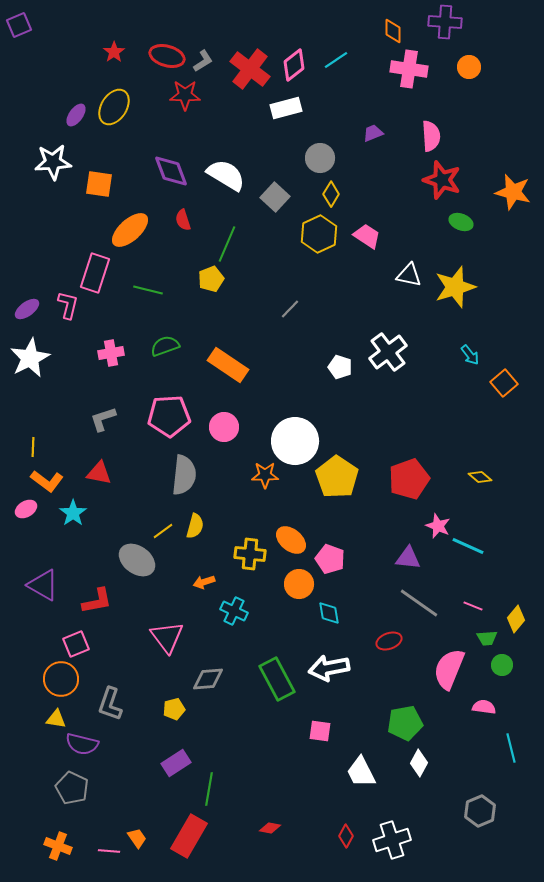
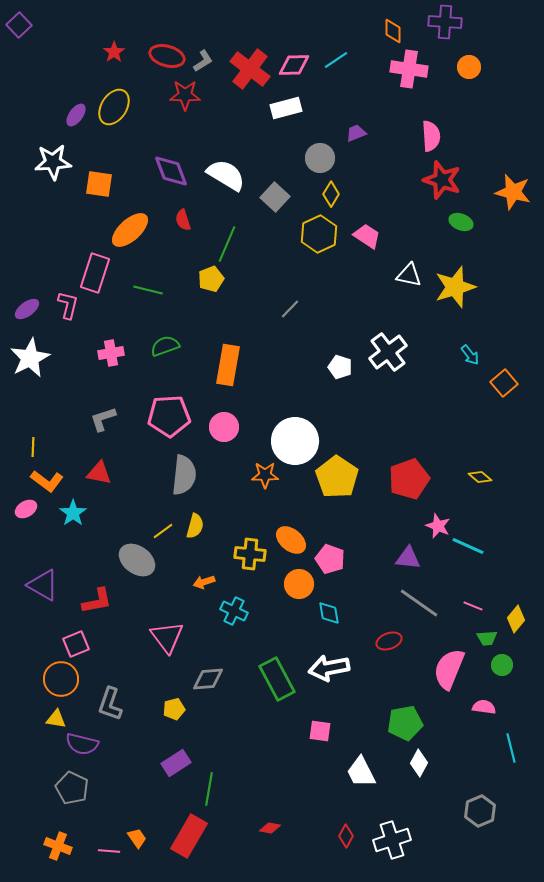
purple square at (19, 25): rotated 20 degrees counterclockwise
pink diamond at (294, 65): rotated 36 degrees clockwise
purple trapezoid at (373, 133): moved 17 px left
orange rectangle at (228, 365): rotated 66 degrees clockwise
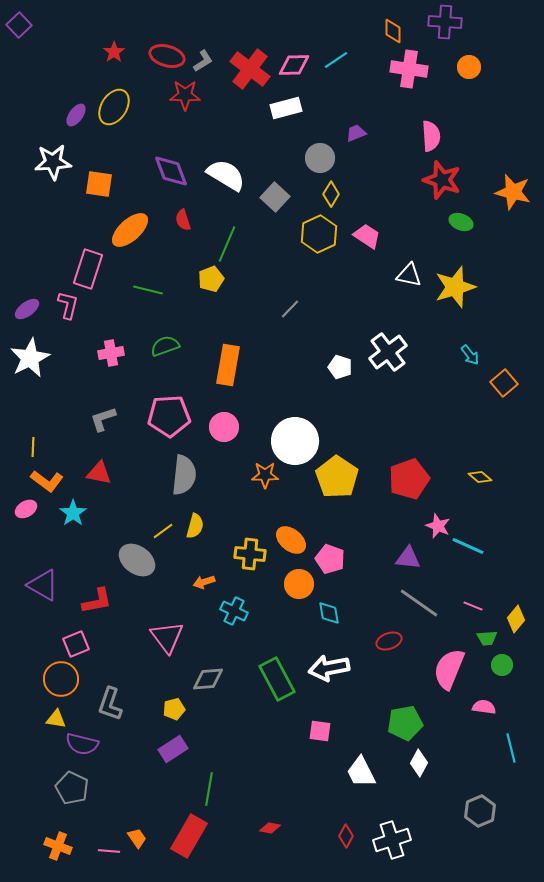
pink rectangle at (95, 273): moved 7 px left, 4 px up
purple rectangle at (176, 763): moved 3 px left, 14 px up
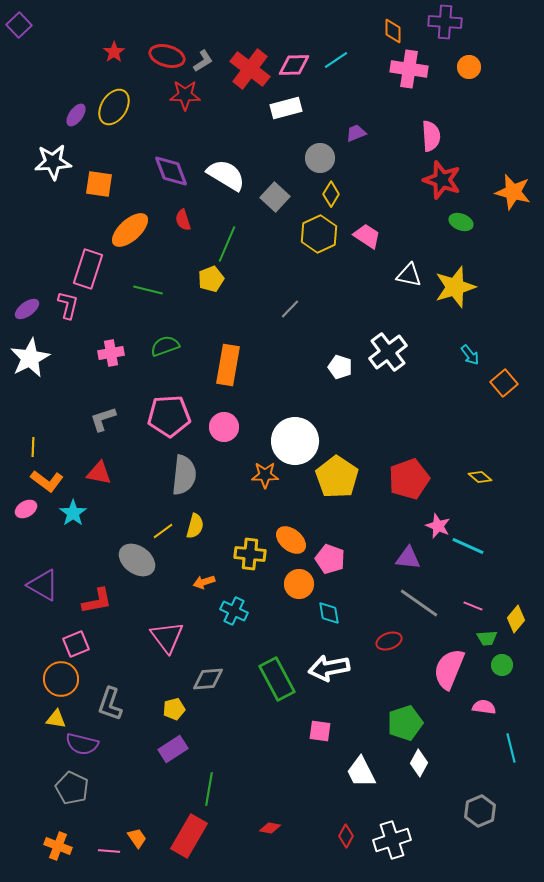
green pentagon at (405, 723): rotated 8 degrees counterclockwise
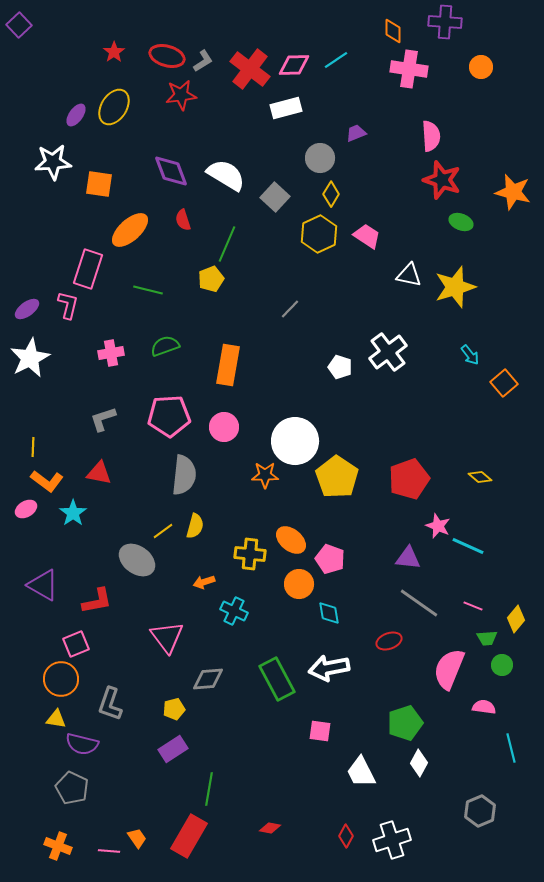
orange circle at (469, 67): moved 12 px right
red star at (185, 95): moved 4 px left; rotated 8 degrees counterclockwise
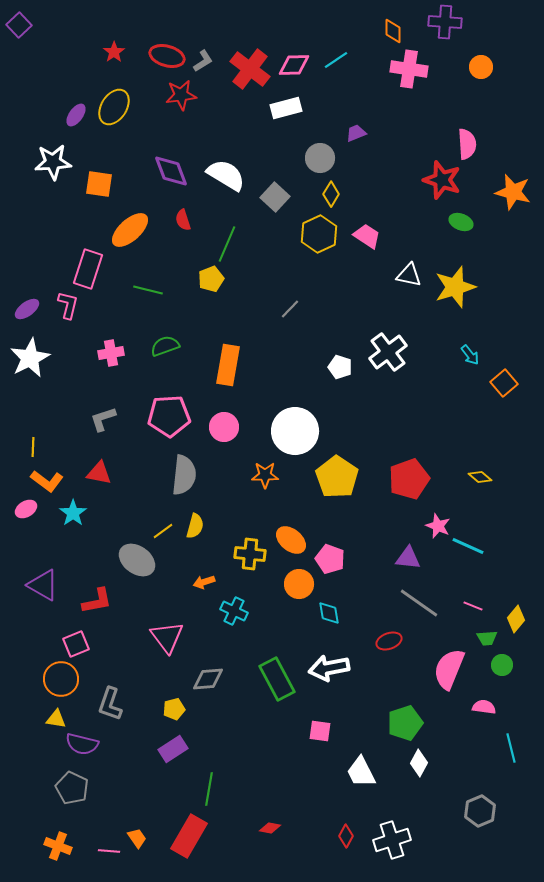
pink semicircle at (431, 136): moved 36 px right, 8 px down
white circle at (295, 441): moved 10 px up
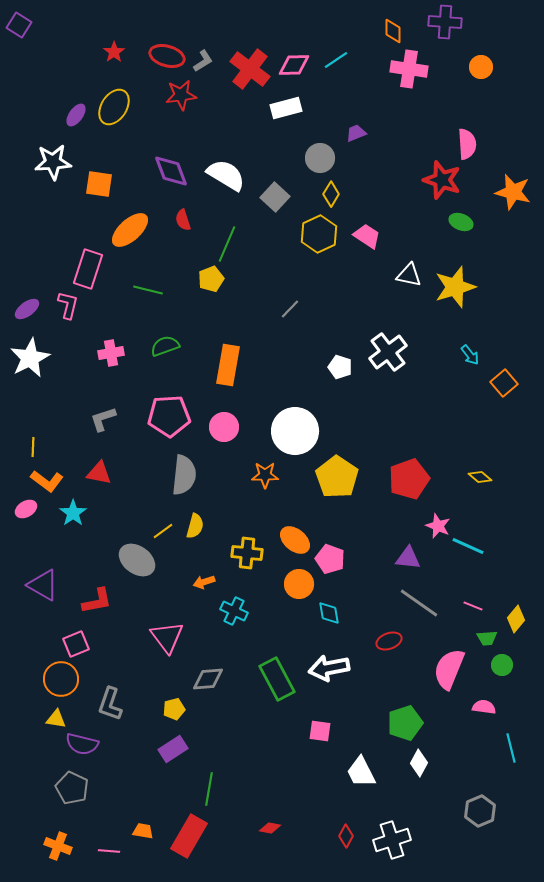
purple square at (19, 25): rotated 15 degrees counterclockwise
orange ellipse at (291, 540): moved 4 px right
yellow cross at (250, 554): moved 3 px left, 1 px up
orange trapezoid at (137, 838): moved 6 px right, 7 px up; rotated 45 degrees counterclockwise
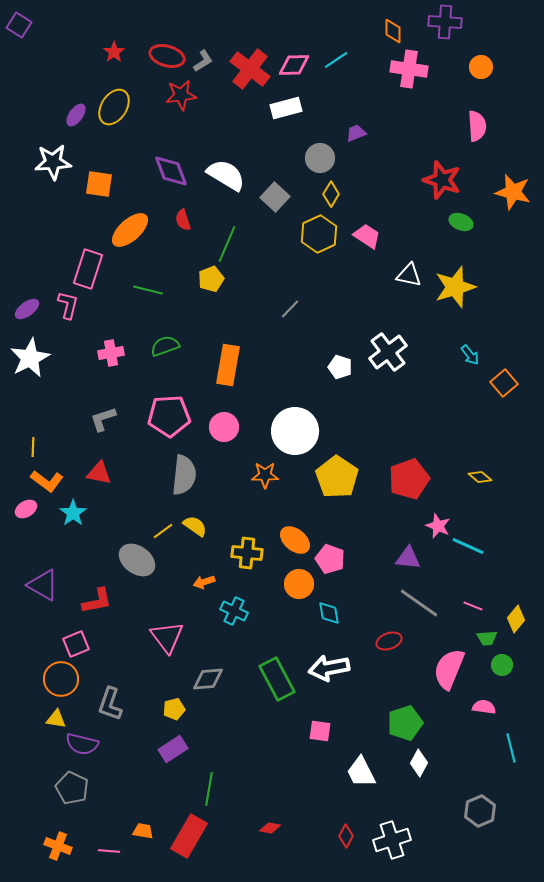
pink semicircle at (467, 144): moved 10 px right, 18 px up
yellow semicircle at (195, 526): rotated 70 degrees counterclockwise
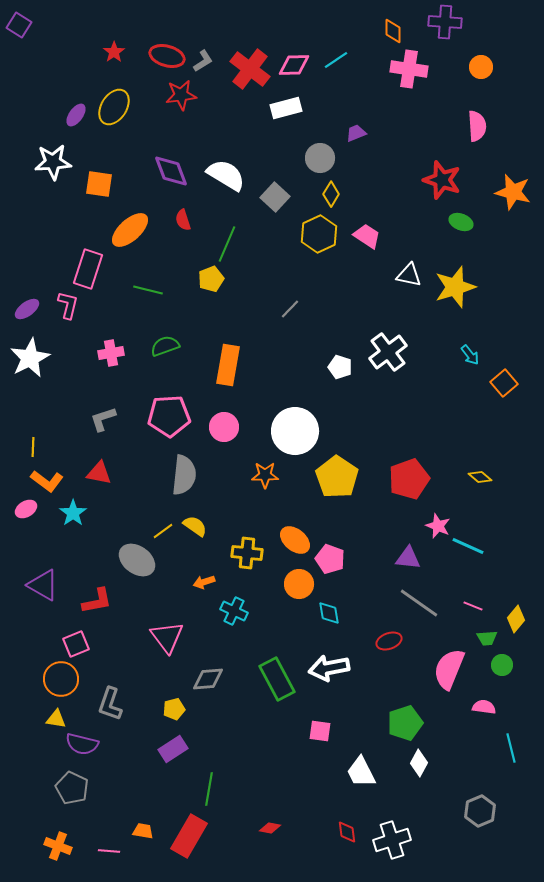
red diamond at (346, 836): moved 1 px right, 4 px up; rotated 35 degrees counterclockwise
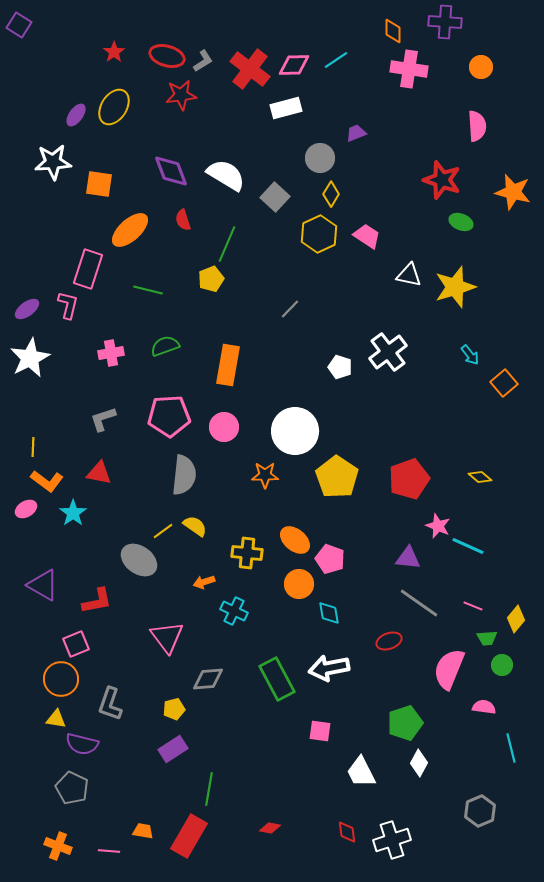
gray ellipse at (137, 560): moved 2 px right
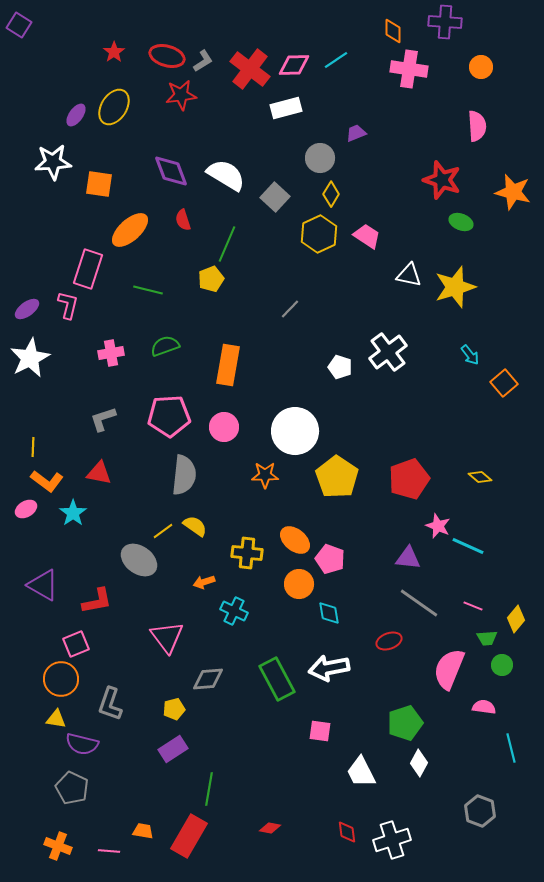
gray hexagon at (480, 811): rotated 16 degrees counterclockwise
